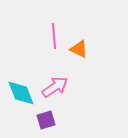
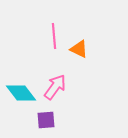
pink arrow: rotated 20 degrees counterclockwise
cyan diamond: rotated 16 degrees counterclockwise
purple square: rotated 12 degrees clockwise
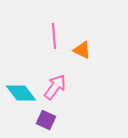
orange triangle: moved 3 px right, 1 px down
purple square: rotated 30 degrees clockwise
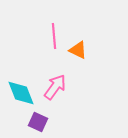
orange triangle: moved 4 px left
cyan diamond: rotated 16 degrees clockwise
purple square: moved 8 px left, 2 px down
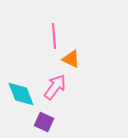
orange triangle: moved 7 px left, 9 px down
cyan diamond: moved 1 px down
purple square: moved 6 px right
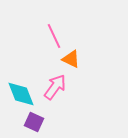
pink line: rotated 20 degrees counterclockwise
purple square: moved 10 px left
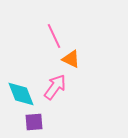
purple square: rotated 30 degrees counterclockwise
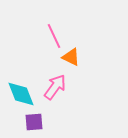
orange triangle: moved 2 px up
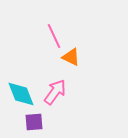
pink arrow: moved 5 px down
